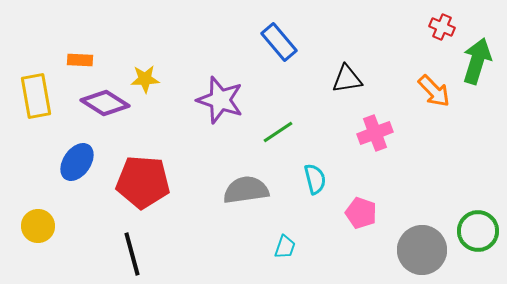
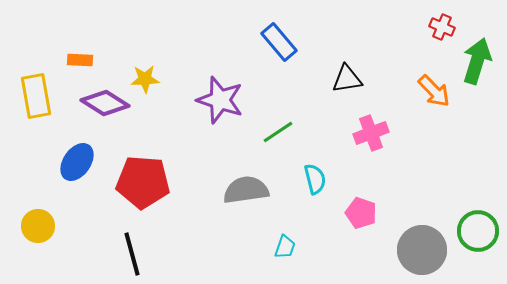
pink cross: moved 4 px left
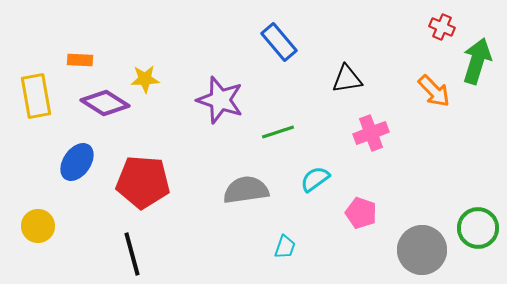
green line: rotated 16 degrees clockwise
cyan semicircle: rotated 112 degrees counterclockwise
green circle: moved 3 px up
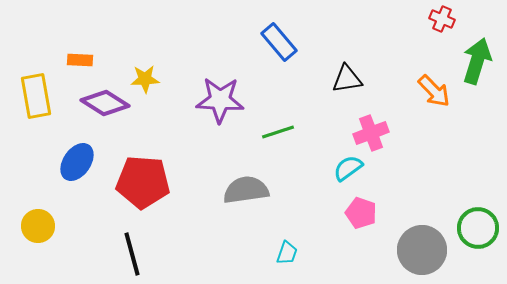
red cross: moved 8 px up
purple star: rotated 15 degrees counterclockwise
cyan semicircle: moved 33 px right, 11 px up
cyan trapezoid: moved 2 px right, 6 px down
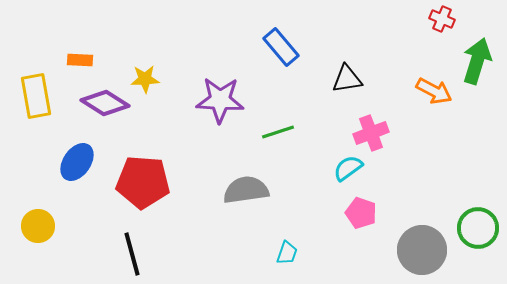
blue rectangle: moved 2 px right, 5 px down
orange arrow: rotated 18 degrees counterclockwise
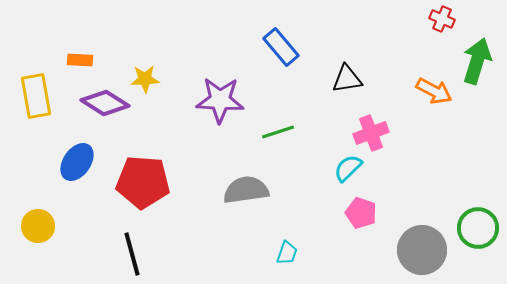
cyan semicircle: rotated 8 degrees counterclockwise
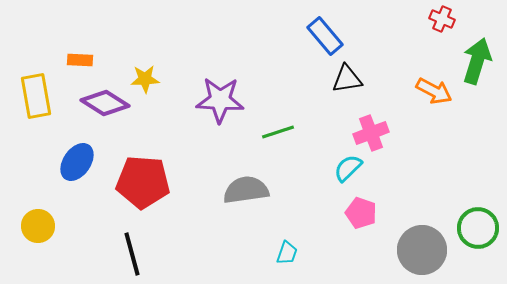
blue rectangle: moved 44 px right, 11 px up
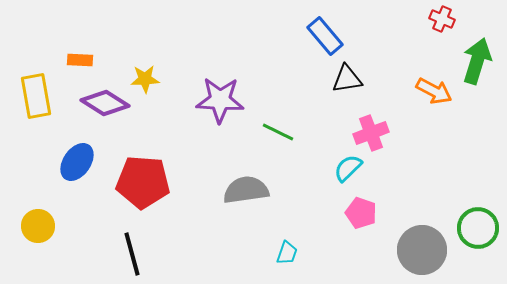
green line: rotated 44 degrees clockwise
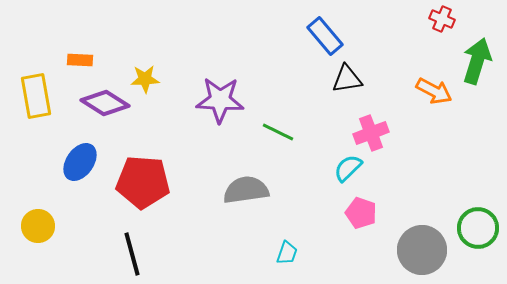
blue ellipse: moved 3 px right
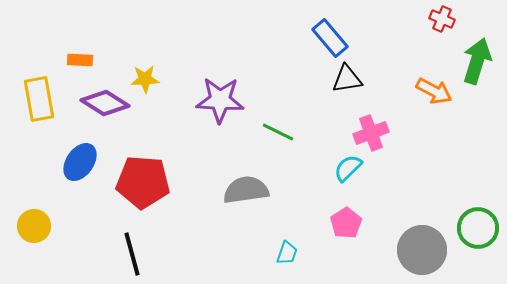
blue rectangle: moved 5 px right, 2 px down
yellow rectangle: moved 3 px right, 3 px down
pink pentagon: moved 15 px left, 10 px down; rotated 20 degrees clockwise
yellow circle: moved 4 px left
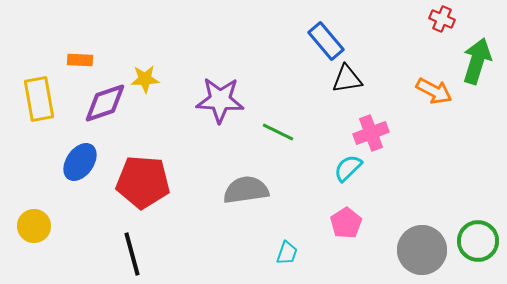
blue rectangle: moved 4 px left, 3 px down
purple diamond: rotated 51 degrees counterclockwise
green circle: moved 13 px down
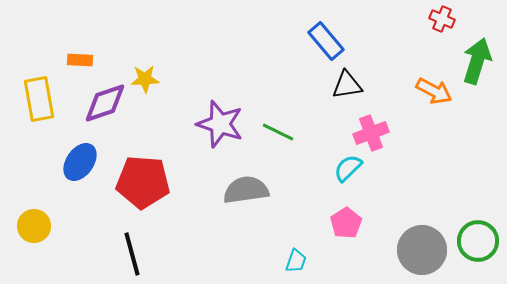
black triangle: moved 6 px down
purple star: moved 24 px down; rotated 15 degrees clockwise
cyan trapezoid: moved 9 px right, 8 px down
